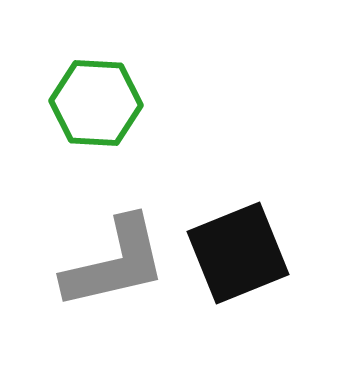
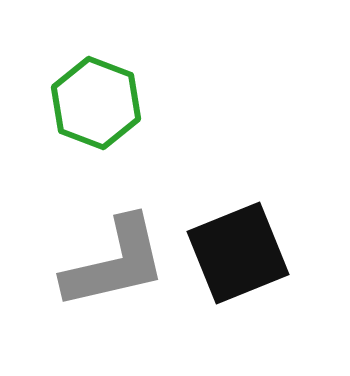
green hexagon: rotated 18 degrees clockwise
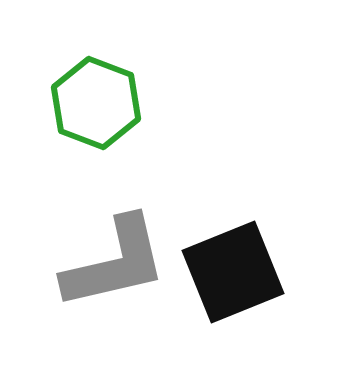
black square: moved 5 px left, 19 px down
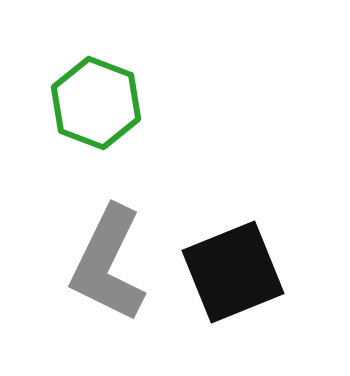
gray L-shape: moved 7 px left, 1 px down; rotated 129 degrees clockwise
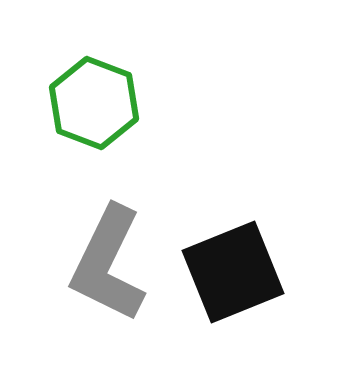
green hexagon: moved 2 px left
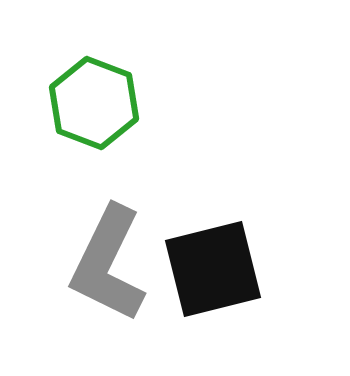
black square: moved 20 px left, 3 px up; rotated 8 degrees clockwise
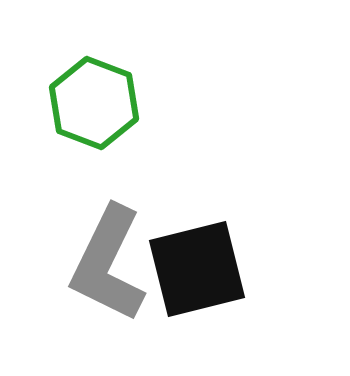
black square: moved 16 px left
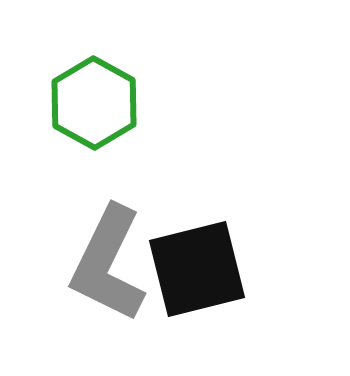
green hexagon: rotated 8 degrees clockwise
